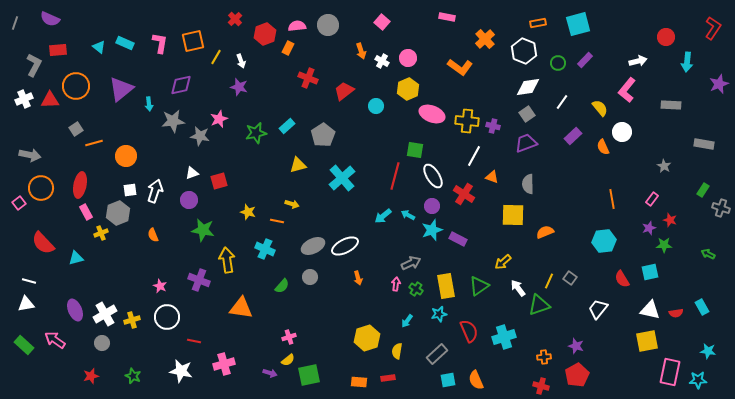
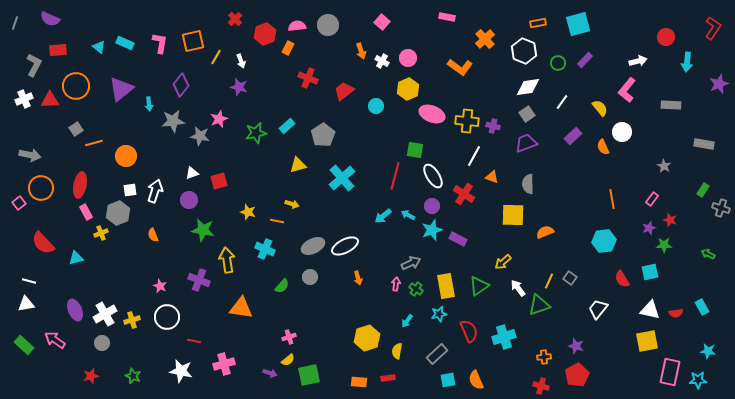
purple diamond at (181, 85): rotated 40 degrees counterclockwise
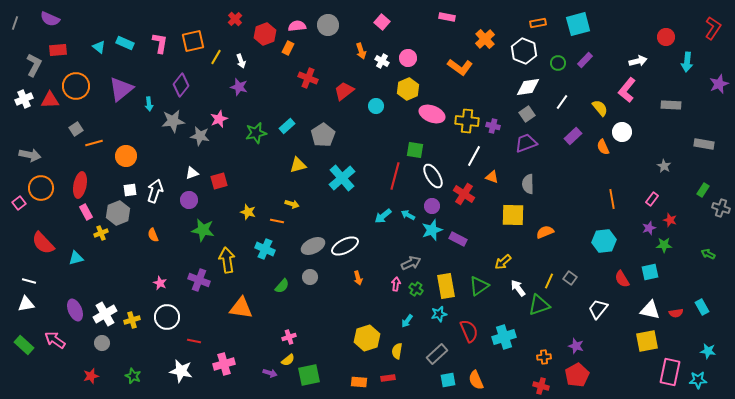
pink star at (160, 286): moved 3 px up
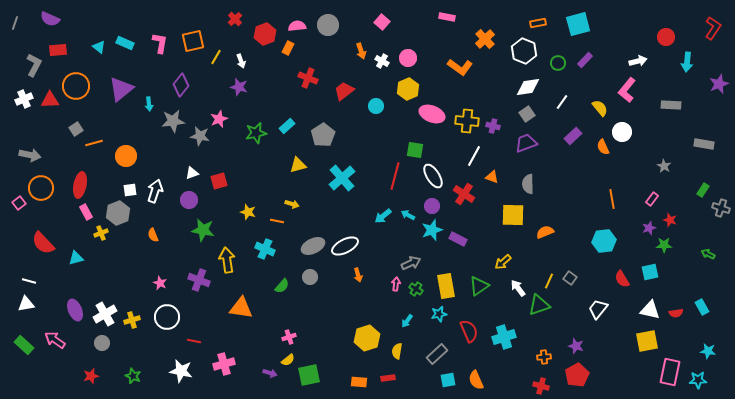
orange arrow at (358, 278): moved 3 px up
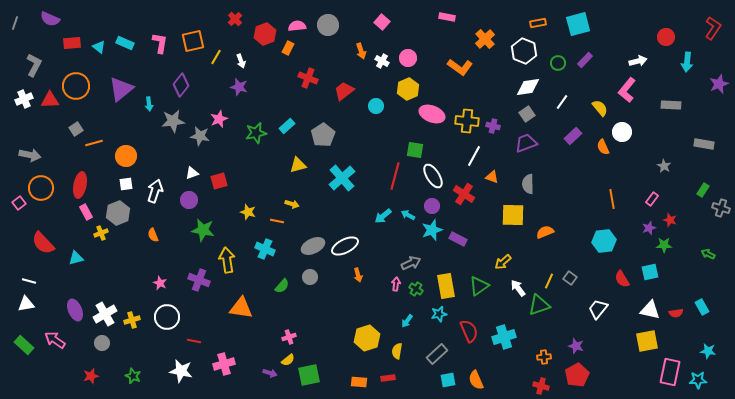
red rectangle at (58, 50): moved 14 px right, 7 px up
white square at (130, 190): moved 4 px left, 6 px up
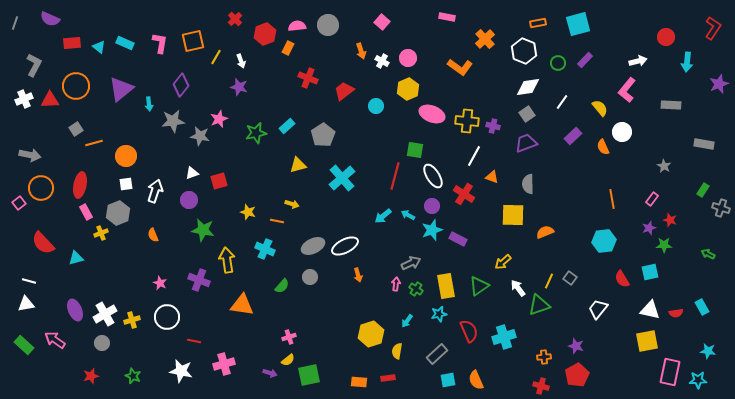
orange triangle at (241, 308): moved 1 px right, 3 px up
yellow hexagon at (367, 338): moved 4 px right, 4 px up
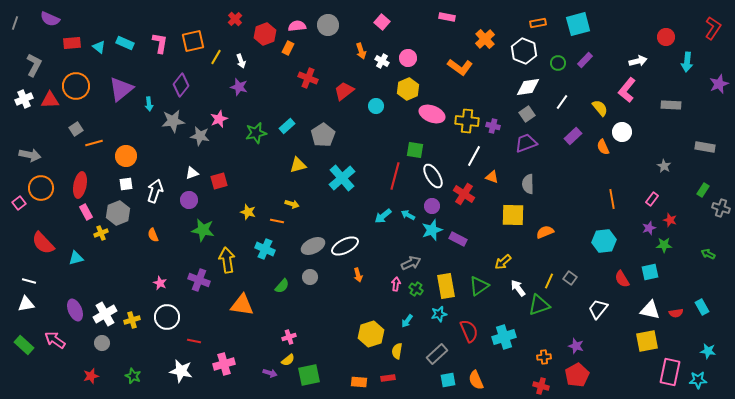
gray rectangle at (704, 144): moved 1 px right, 3 px down
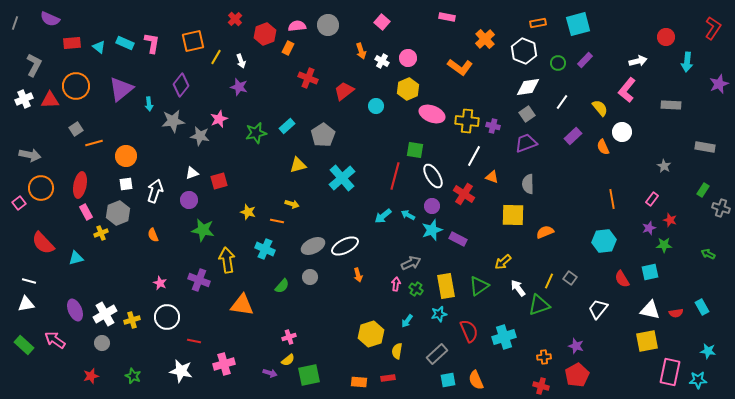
pink L-shape at (160, 43): moved 8 px left
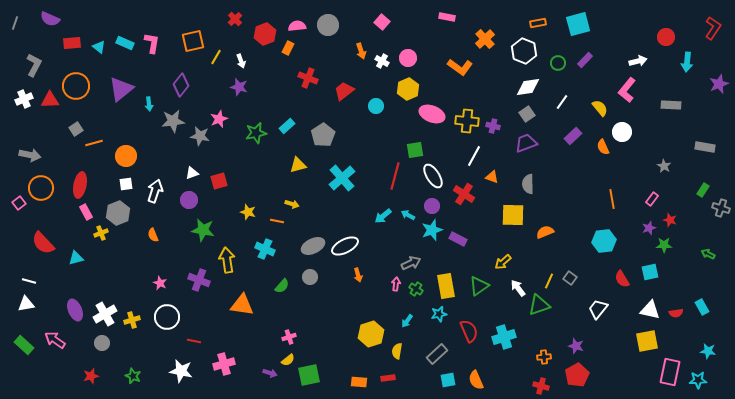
green square at (415, 150): rotated 18 degrees counterclockwise
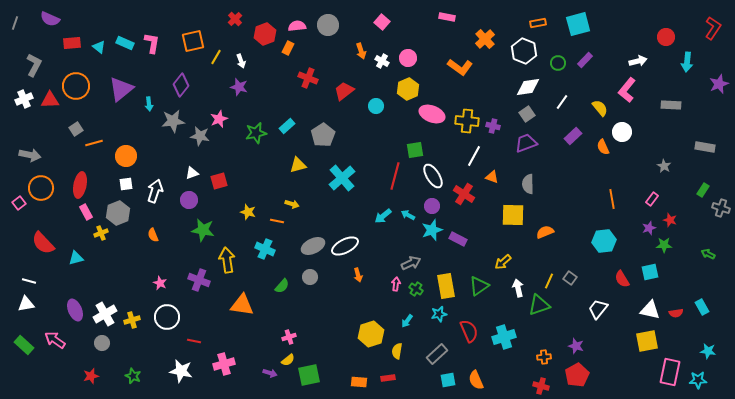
white arrow at (518, 288): rotated 24 degrees clockwise
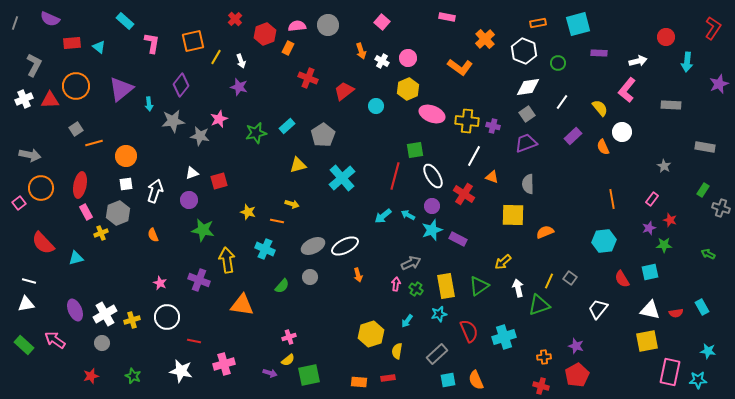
cyan rectangle at (125, 43): moved 22 px up; rotated 18 degrees clockwise
purple rectangle at (585, 60): moved 14 px right, 7 px up; rotated 49 degrees clockwise
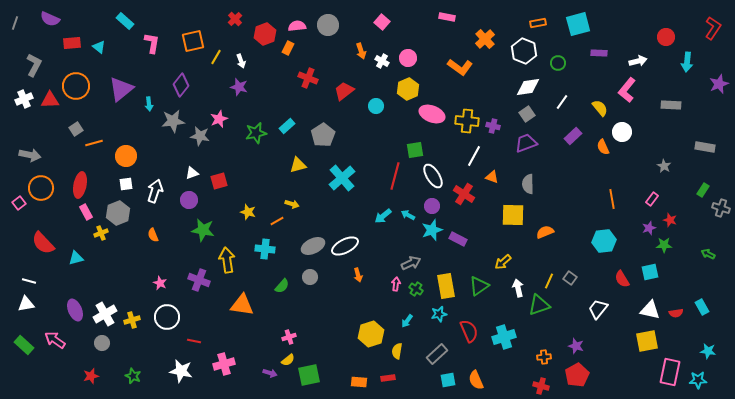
orange line at (277, 221): rotated 40 degrees counterclockwise
cyan cross at (265, 249): rotated 18 degrees counterclockwise
